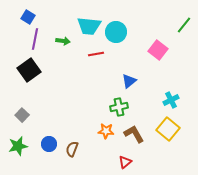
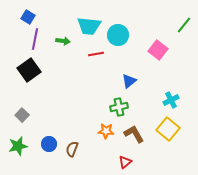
cyan circle: moved 2 px right, 3 px down
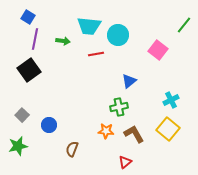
blue circle: moved 19 px up
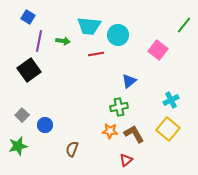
purple line: moved 4 px right, 2 px down
blue circle: moved 4 px left
orange star: moved 4 px right
red triangle: moved 1 px right, 2 px up
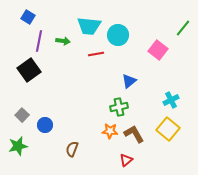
green line: moved 1 px left, 3 px down
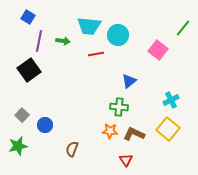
green cross: rotated 18 degrees clockwise
brown L-shape: rotated 35 degrees counterclockwise
red triangle: rotated 24 degrees counterclockwise
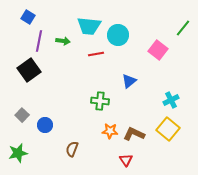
green cross: moved 19 px left, 6 px up
green star: moved 7 px down
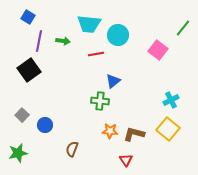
cyan trapezoid: moved 2 px up
blue triangle: moved 16 px left
brown L-shape: rotated 10 degrees counterclockwise
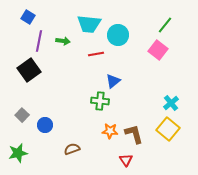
green line: moved 18 px left, 3 px up
cyan cross: moved 3 px down; rotated 14 degrees counterclockwise
brown L-shape: rotated 60 degrees clockwise
brown semicircle: rotated 49 degrees clockwise
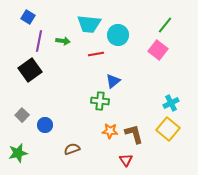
black square: moved 1 px right
cyan cross: rotated 14 degrees clockwise
